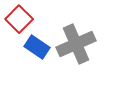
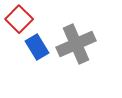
blue rectangle: rotated 25 degrees clockwise
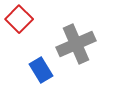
blue rectangle: moved 4 px right, 23 px down
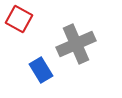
red square: rotated 16 degrees counterclockwise
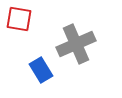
red square: rotated 20 degrees counterclockwise
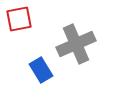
red square: rotated 20 degrees counterclockwise
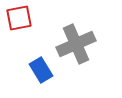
red square: moved 1 px up
